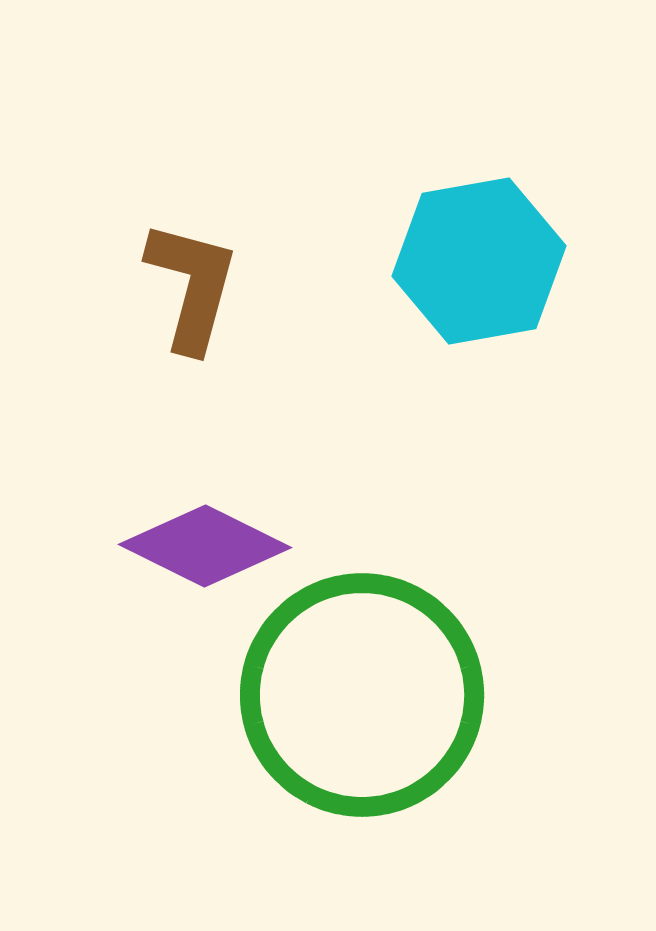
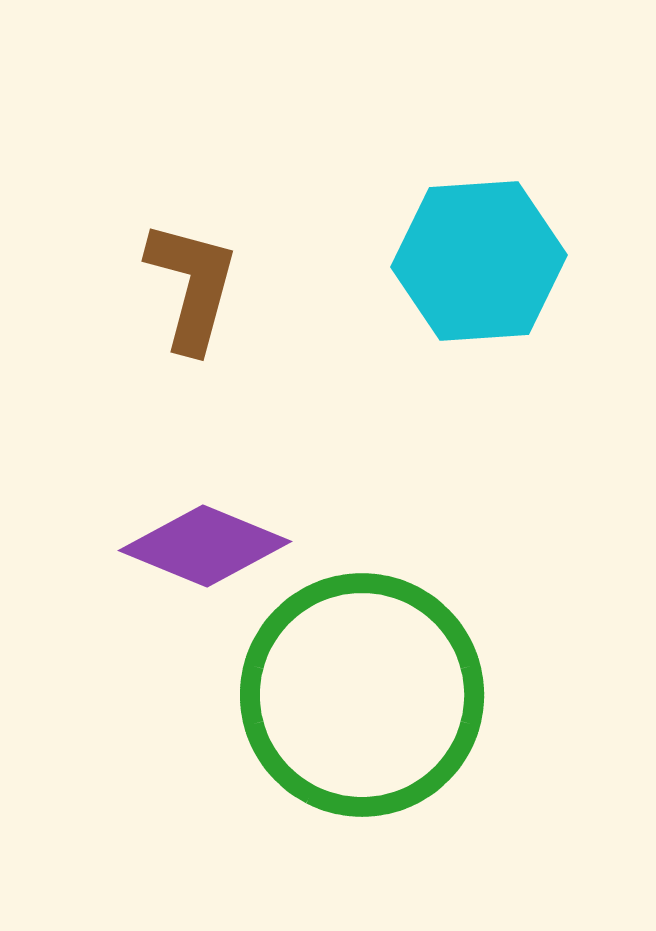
cyan hexagon: rotated 6 degrees clockwise
purple diamond: rotated 4 degrees counterclockwise
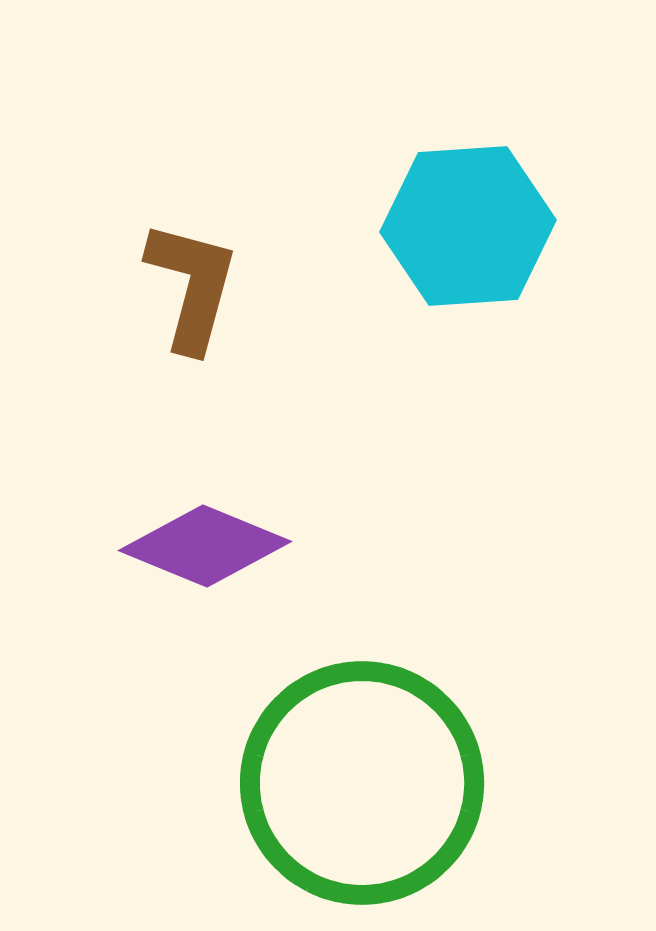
cyan hexagon: moved 11 px left, 35 px up
green circle: moved 88 px down
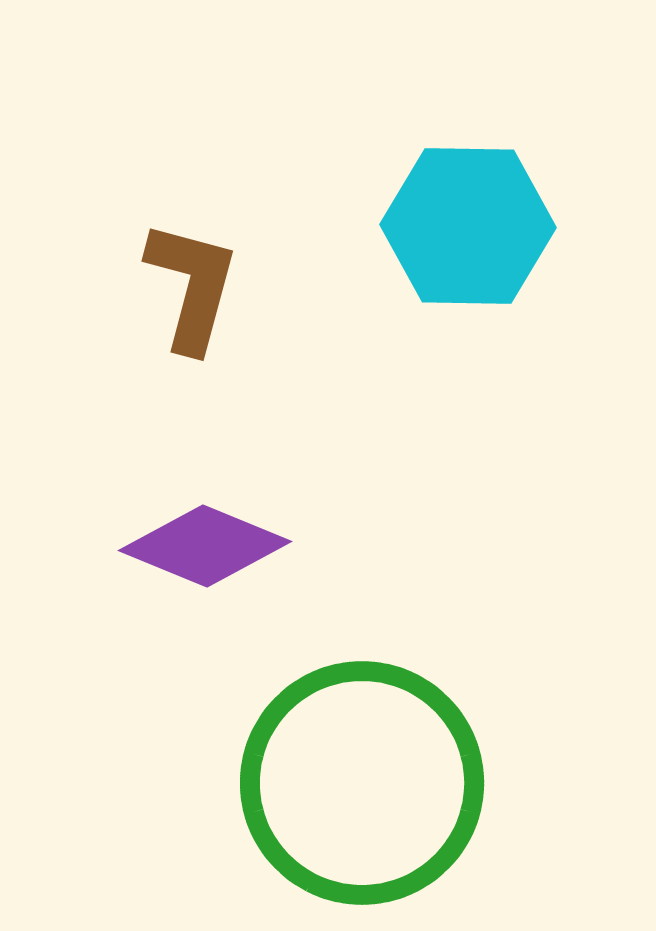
cyan hexagon: rotated 5 degrees clockwise
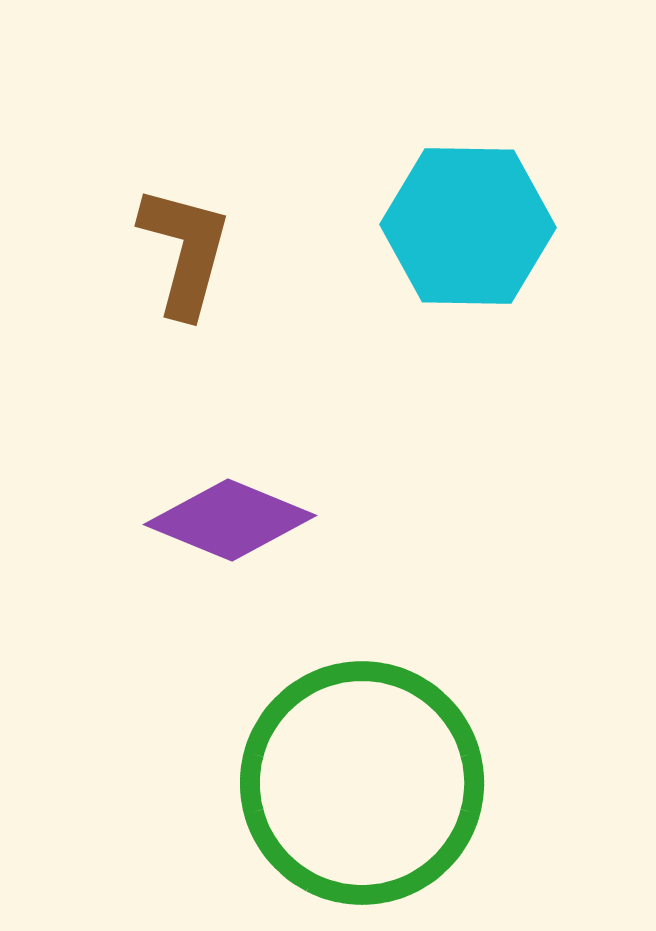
brown L-shape: moved 7 px left, 35 px up
purple diamond: moved 25 px right, 26 px up
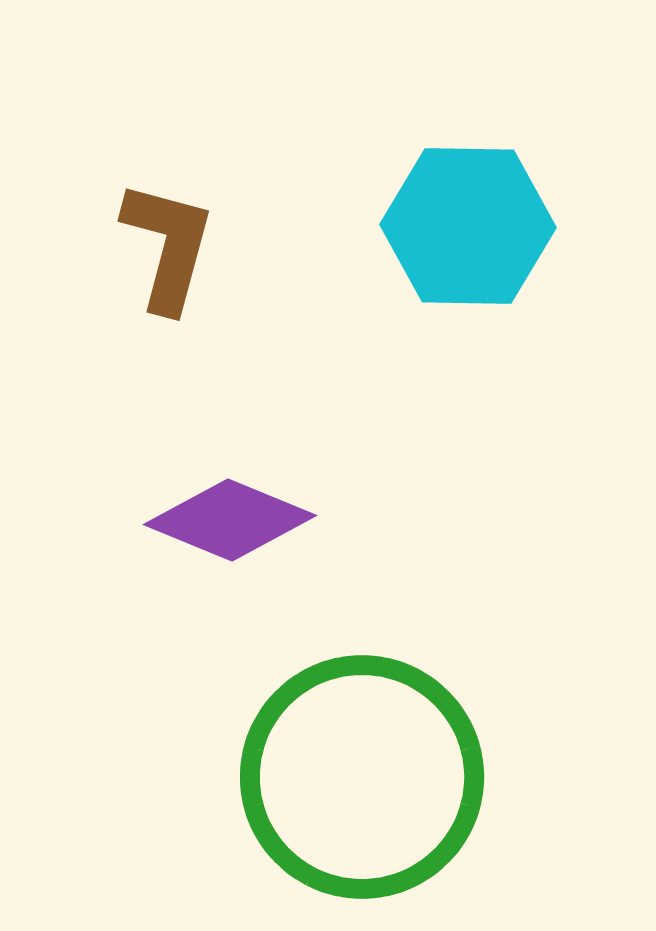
brown L-shape: moved 17 px left, 5 px up
green circle: moved 6 px up
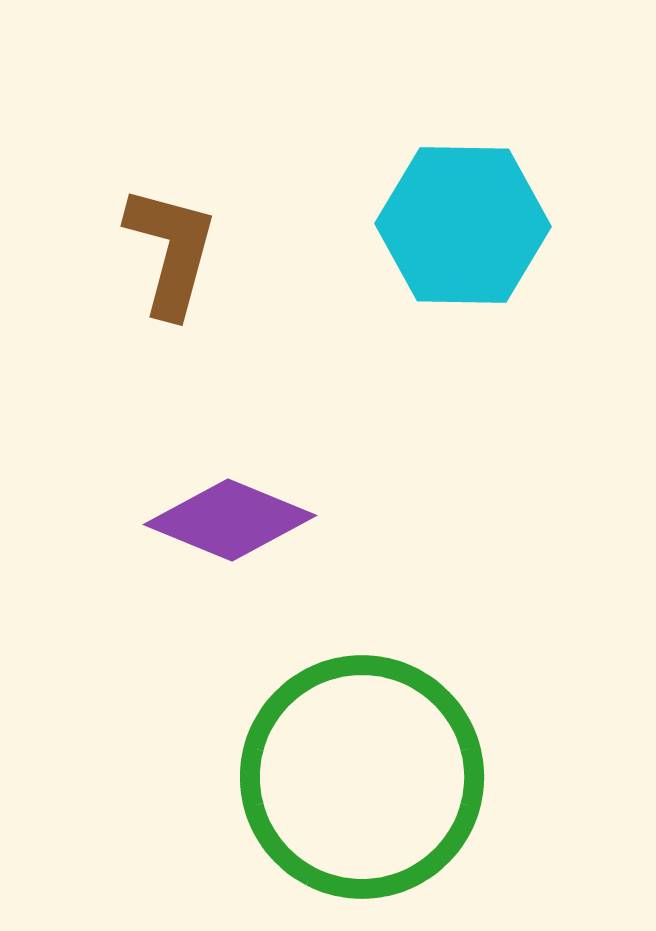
cyan hexagon: moved 5 px left, 1 px up
brown L-shape: moved 3 px right, 5 px down
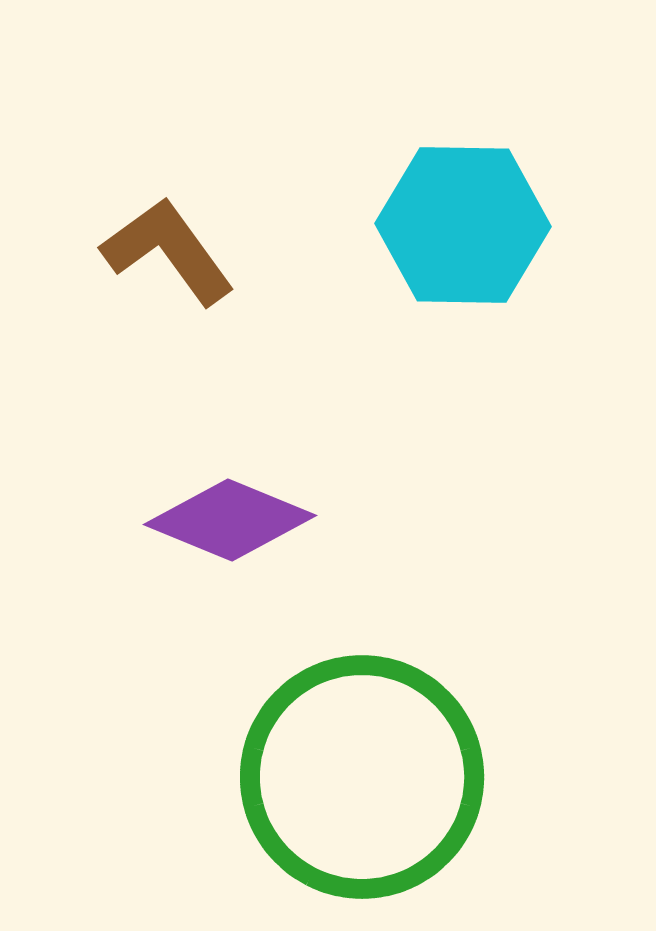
brown L-shape: moved 3 px left; rotated 51 degrees counterclockwise
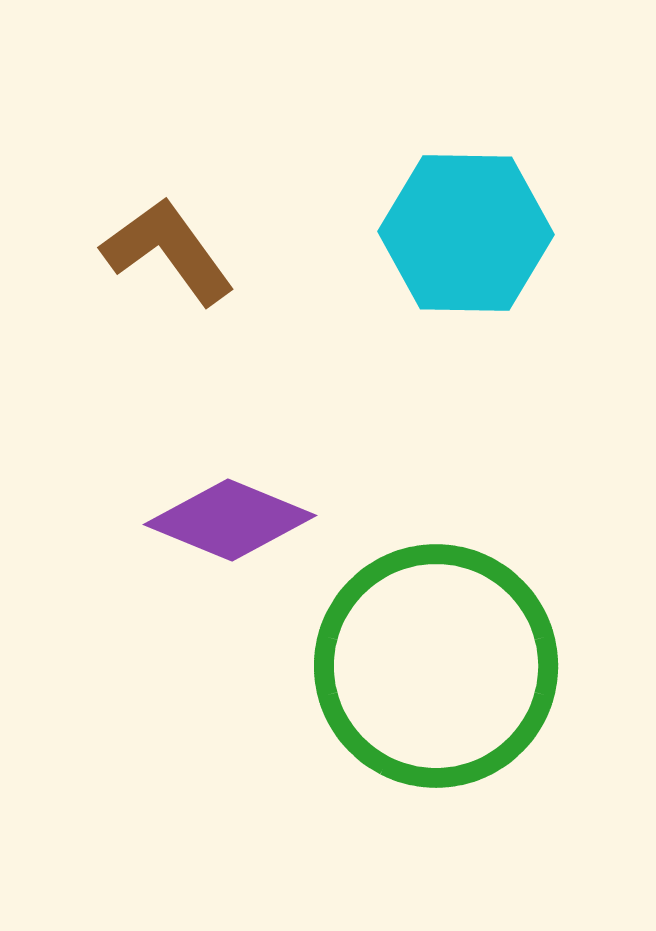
cyan hexagon: moved 3 px right, 8 px down
green circle: moved 74 px right, 111 px up
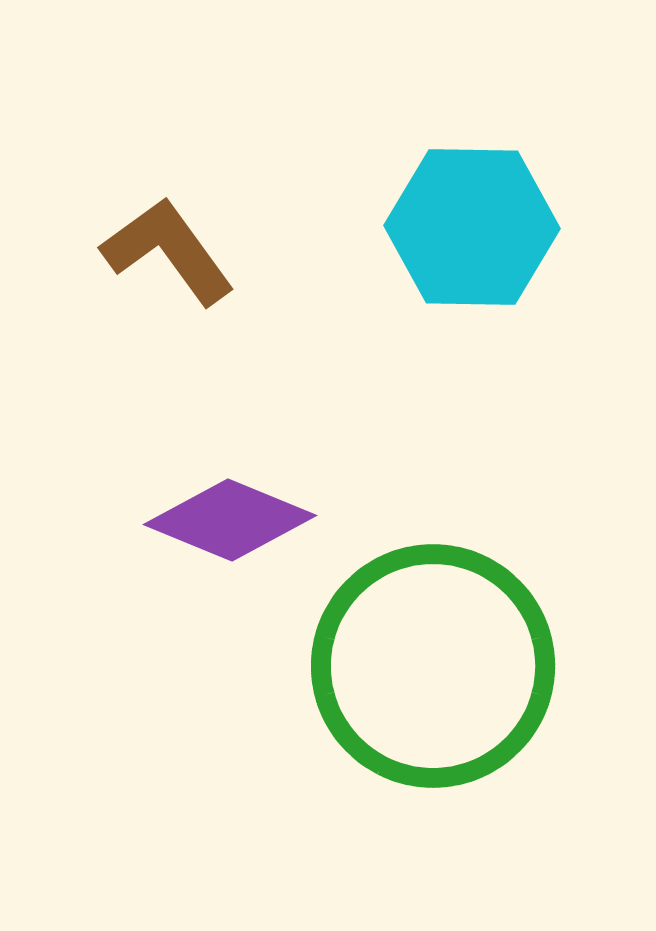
cyan hexagon: moved 6 px right, 6 px up
green circle: moved 3 px left
